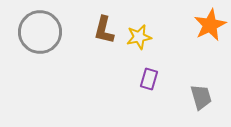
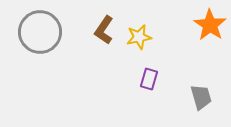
orange star: rotated 12 degrees counterclockwise
brown L-shape: rotated 20 degrees clockwise
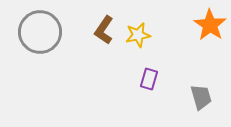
yellow star: moved 1 px left, 2 px up
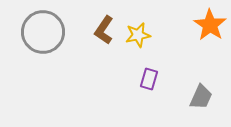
gray circle: moved 3 px right
gray trapezoid: rotated 40 degrees clockwise
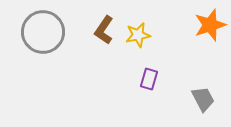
orange star: rotated 20 degrees clockwise
gray trapezoid: moved 2 px right, 2 px down; rotated 52 degrees counterclockwise
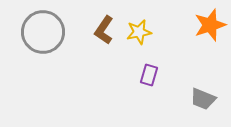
yellow star: moved 1 px right, 3 px up
purple rectangle: moved 4 px up
gray trapezoid: rotated 140 degrees clockwise
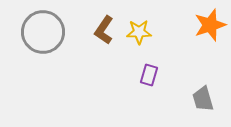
yellow star: rotated 10 degrees clockwise
gray trapezoid: rotated 52 degrees clockwise
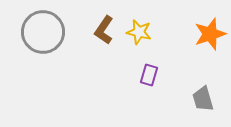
orange star: moved 9 px down
yellow star: rotated 15 degrees clockwise
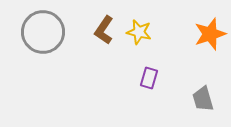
purple rectangle: moved 3 px down
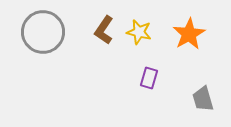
orange star: moved 21 px left; rotated 12 degrees counterclockwise
